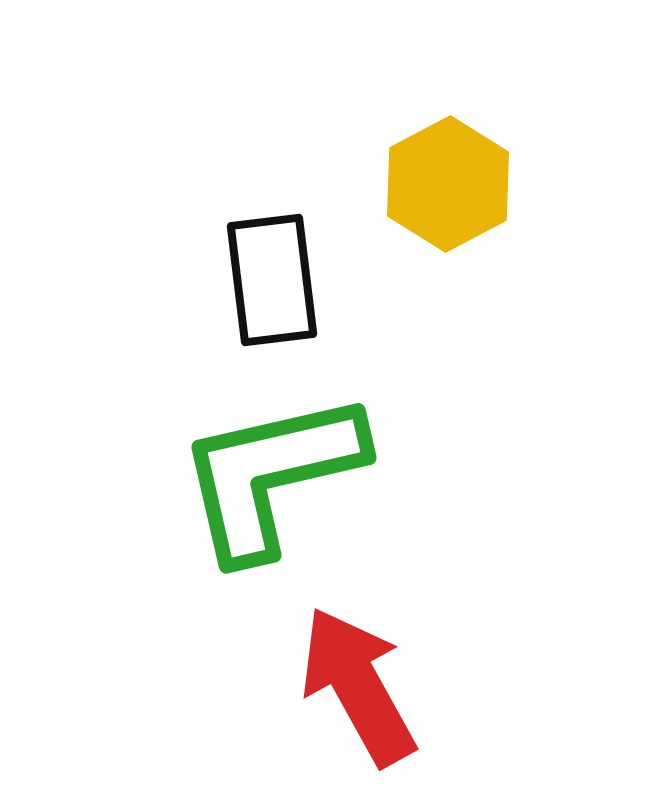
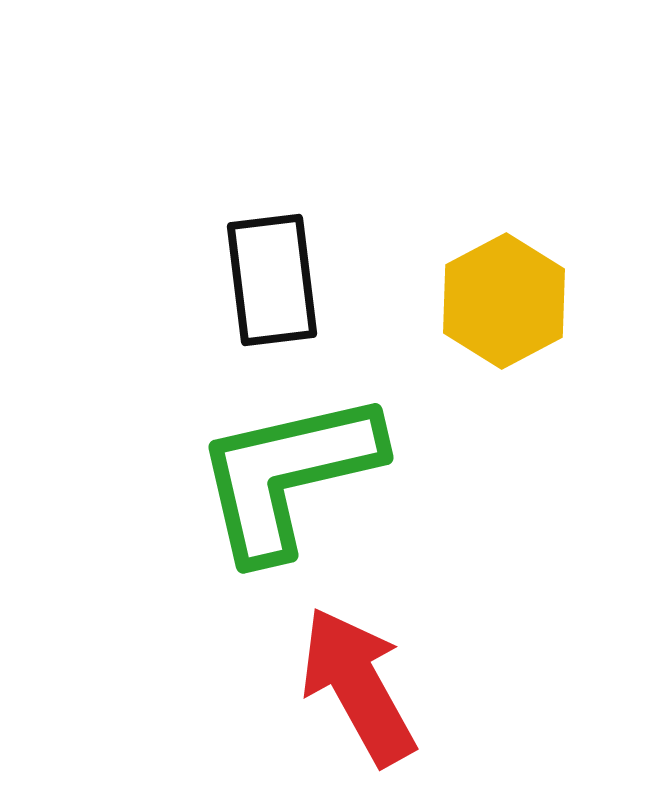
yellow hexagon: moved 56 px right, 117 px down
green L-shape: moved 17 px right
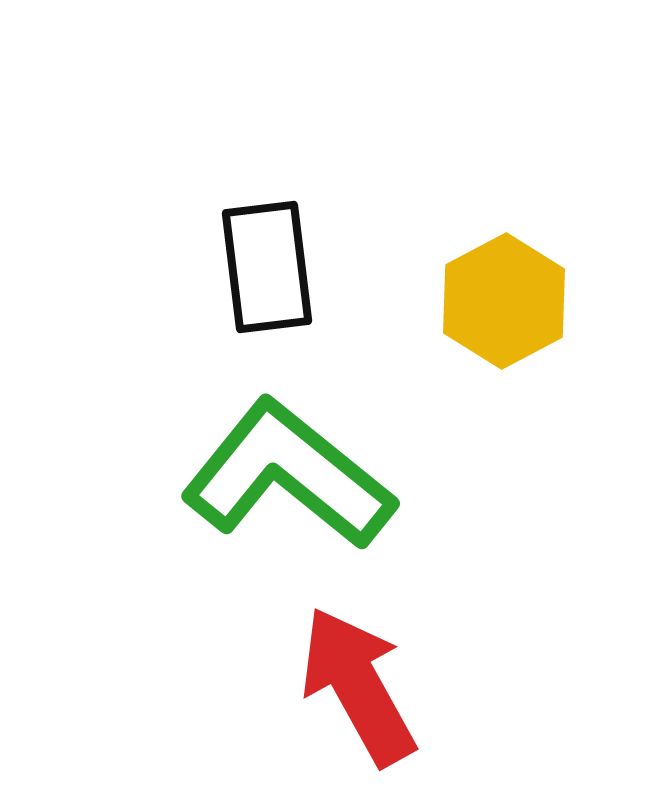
black rectangle: moved 5 px left, 13 px up
green L-shape: rotated 52 degrees clockwise
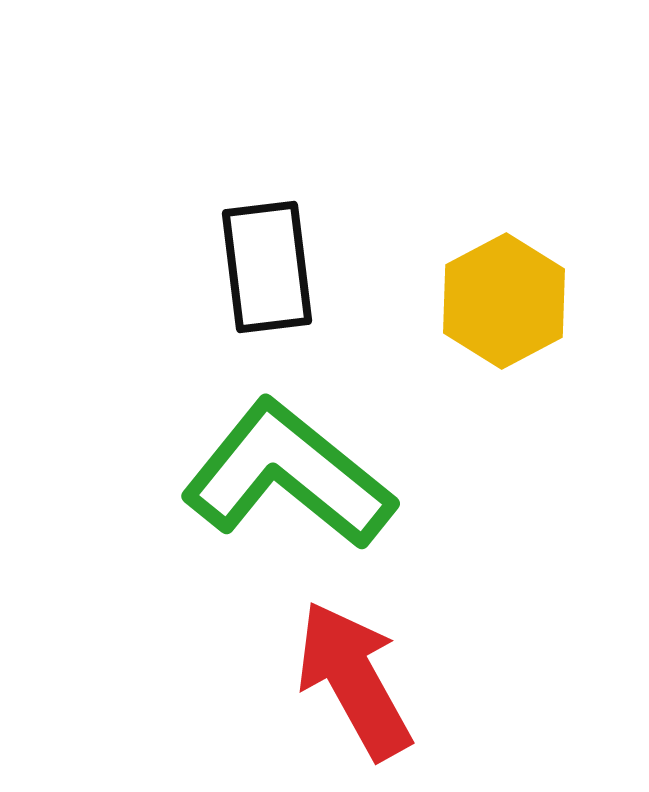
red arrow: moved 4 px left, 6 px up
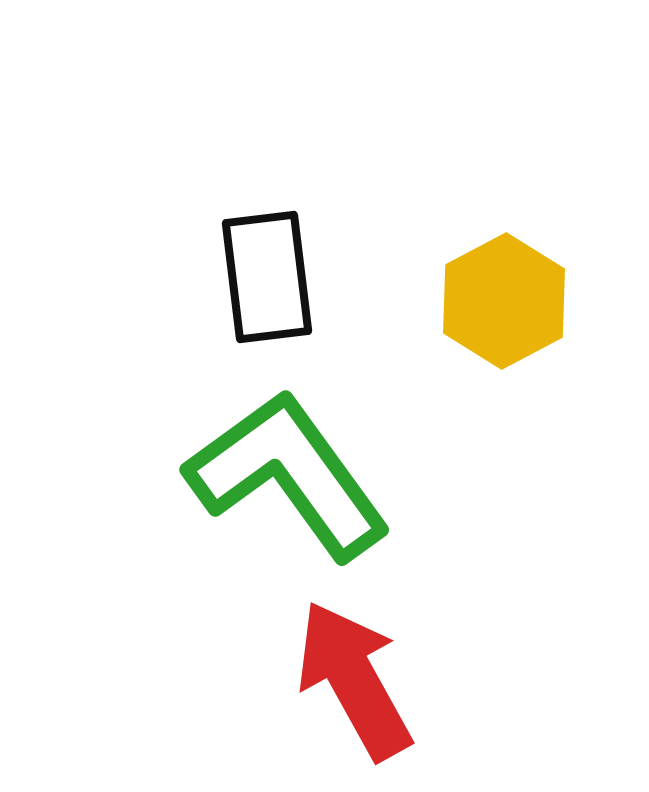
black rectangle: moved 10 px down
green L-shape: rotated 15 degrees clockwise
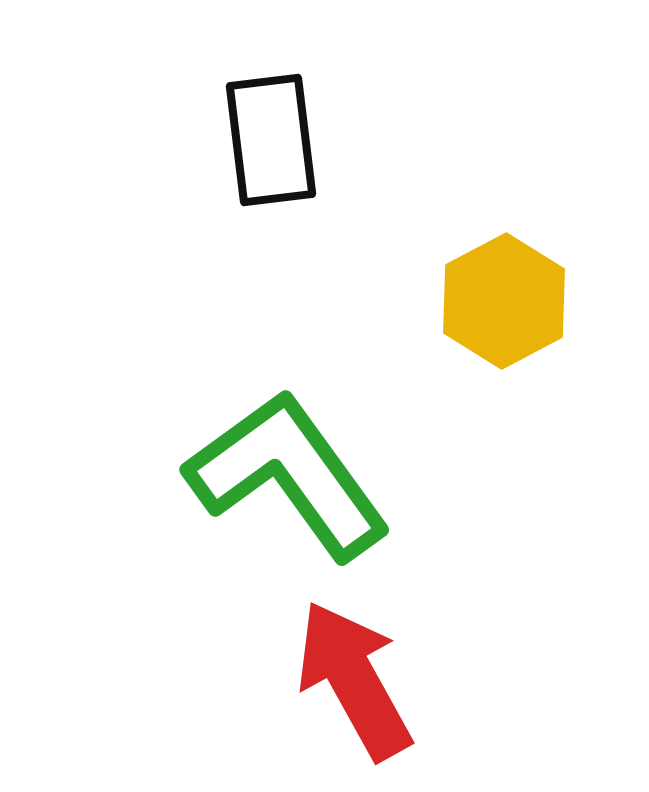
black rectangle: moved 4 px right, 137 px up
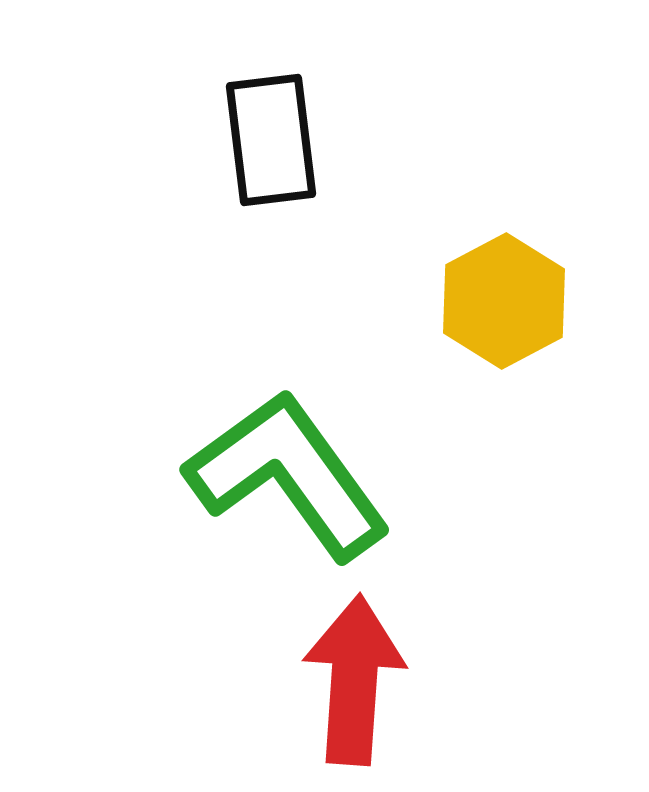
red arrow: rotated 33 degrees clockwise
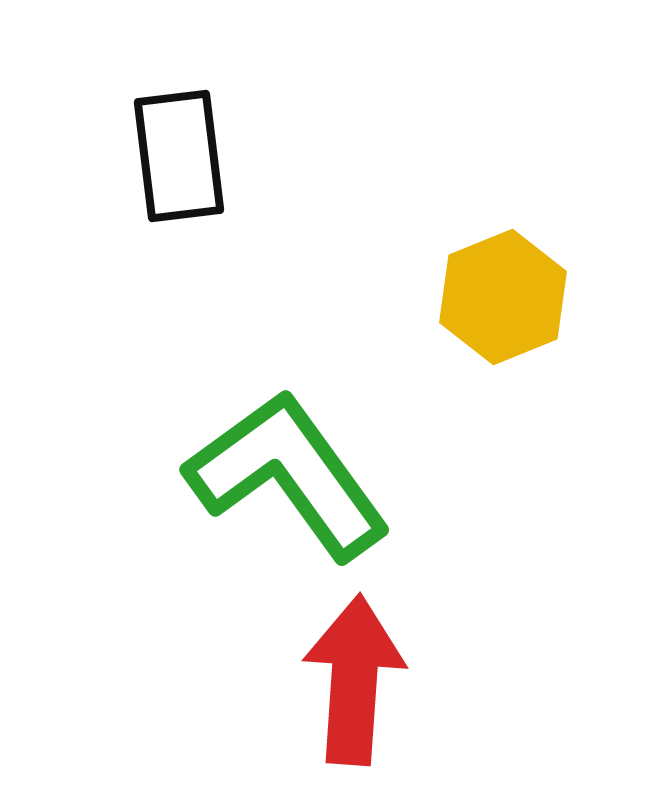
black rectangle: moved 92 px left, 16 px down
yellow hexagon: moved 1 px left, 4 px up; rotated 6 degrees clockwise
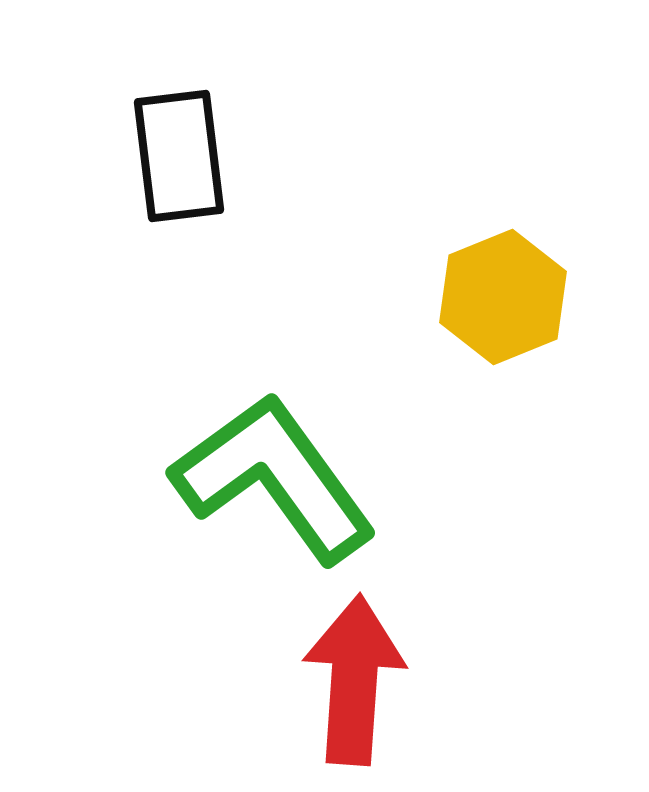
green L-shape: moved 14 px left, 3 px down
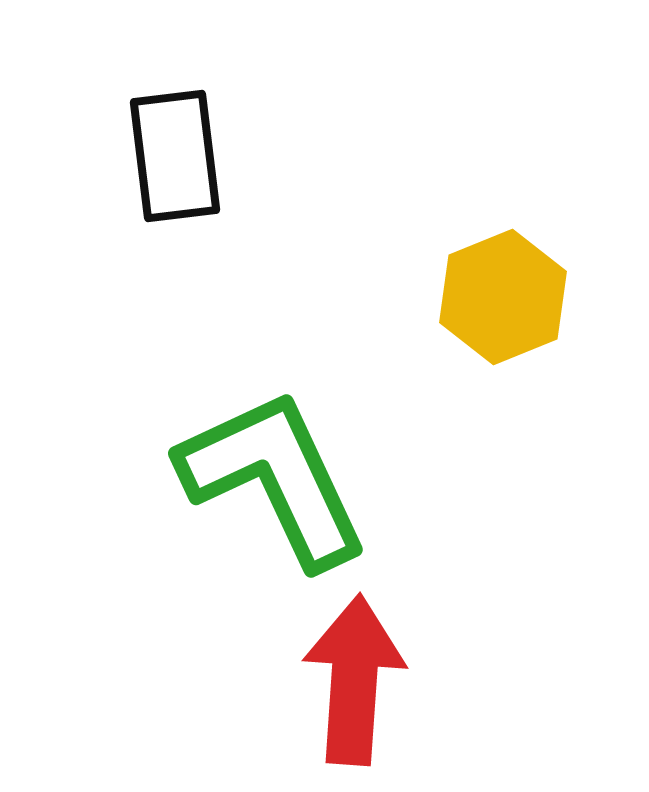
black rectangle: moved 4 px left
green L-shape: rotated 11 degrees clockwise
